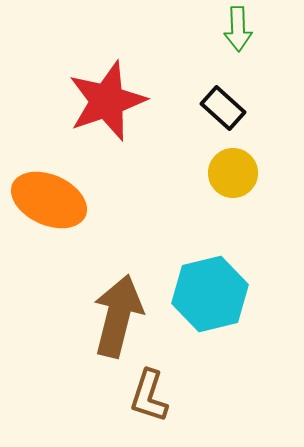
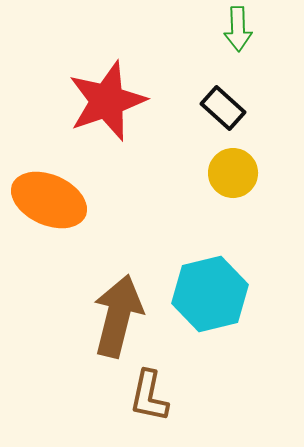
brown L-shape: rotated 6 degrees counterclockwise
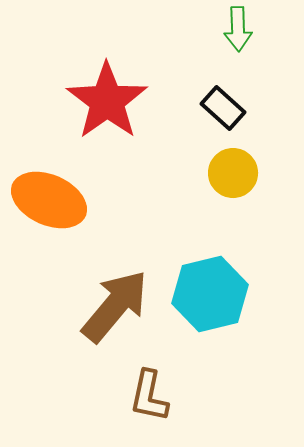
red star: rotated 16 degrees counterclockwise
brown arrow: moved 3 px left, 10 px up; rotated 26 degrees clockwise
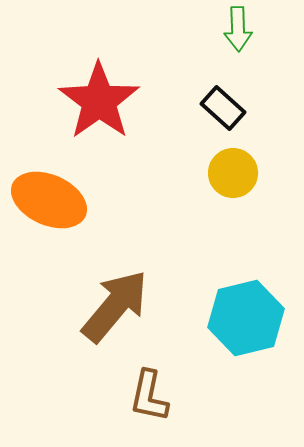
red star: moved 8 px left
cyan hexagon: moved 36 px right, 24 px down
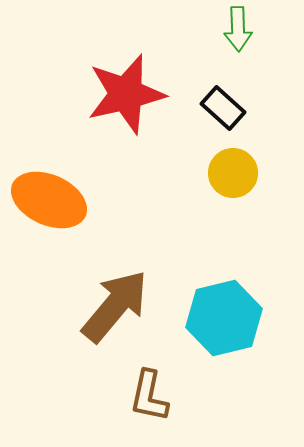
red star: moved 27 px right, 7 px up; rotated 22 degrees clockwise
cyan hexagon: moved 22 px left
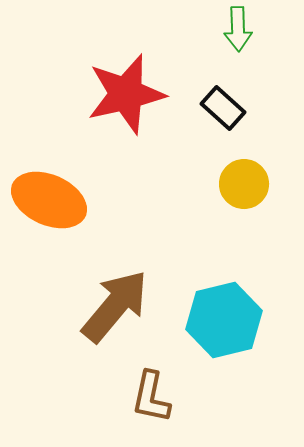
yellow circle: moved 11 px right, 11 px down
cyan hexagon: moved 2 px down
brown L-shape: moved 2 px right, 1 px down
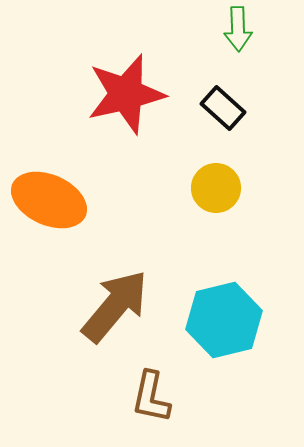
yellow circle: moved 28 px left, 4 px down
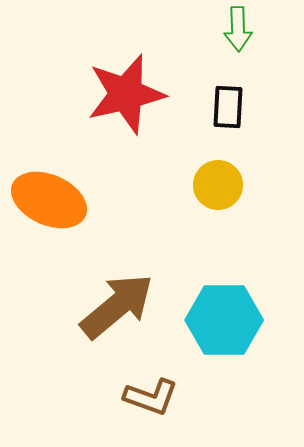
black rectangle: moved 5 px right, 1 px up; rotated 51 degrees clockwise
yellow circle: moved 2 px right, 3 px up
brown arrow: moved 2 px right; rotated 10 degrees clockwise
cyan hexagon: rotated 14 degrees clockwise
brown L-shape: rotated 82 degrees counterclockwise
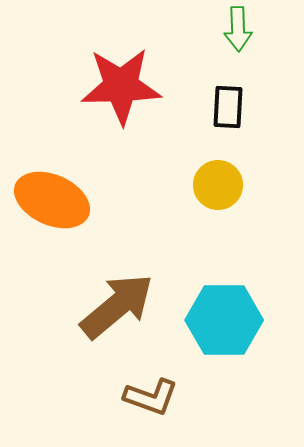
red star: moved 5 px left, 8 px up; rotated 12 degrees clockwise
orange ellipse: moved 3 px right
